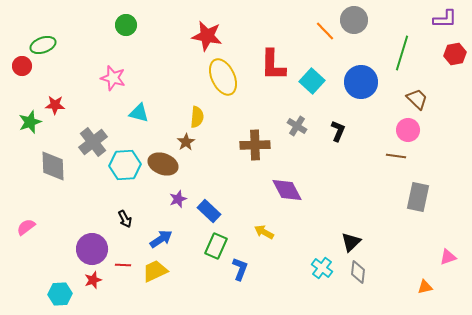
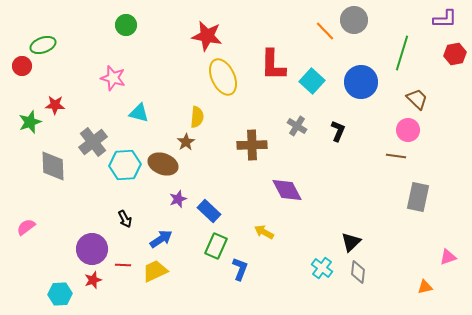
brown cross at (255, 145): moved 3 px left
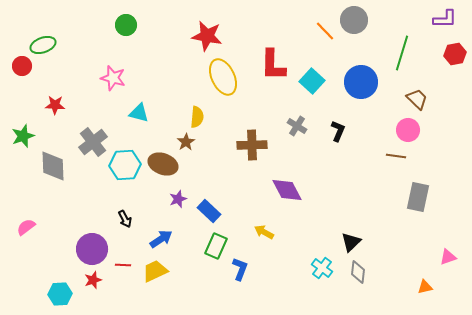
green star at (30, 122): moved 7 px left, 14 px down
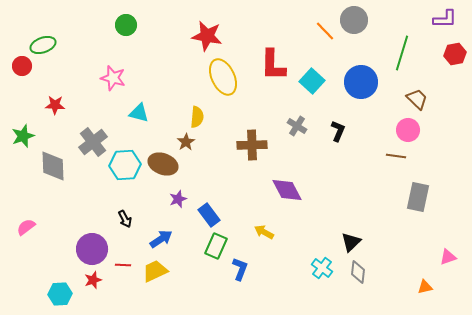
blue rectangle at (209, 211): moved 4 px down; rotated 10 degrees clockwise
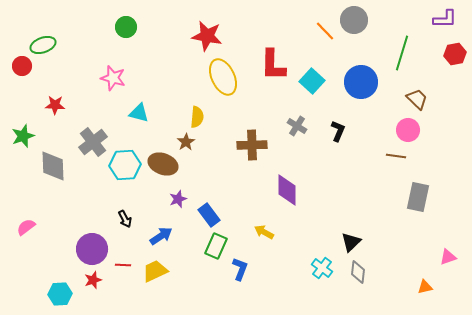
green circle at (126, 25): moved 2 px down
purple diamond at (287, 190): rotated 28 degrees clockwise
blue arrow at (161, 239): moved 3 px up
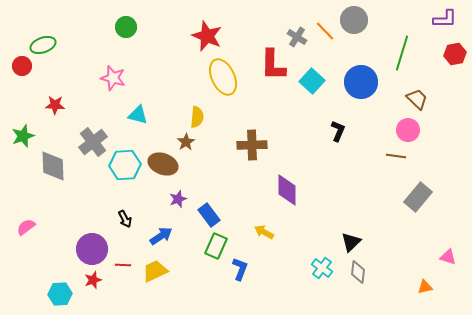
red star at (207, 36): rotated 12 degrees clockwise
cyan triangle at (139, 113): moved 1 px left, 2 px down
gray cross at (297, 126): moved 89 px up
gray rectangle at (418, 197): rotated 28 degrees clockwise
pink triangle at (448, 257): rotated 36 degrees clockwise
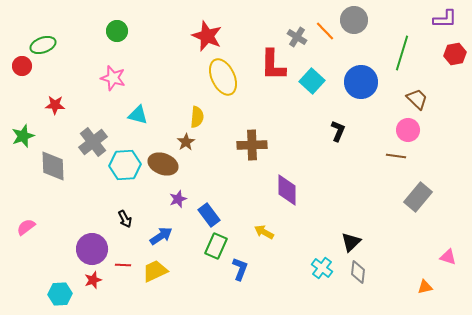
green circle at (126, 27): moved 9 px left, 4 px down
